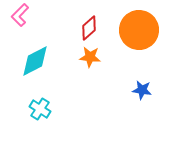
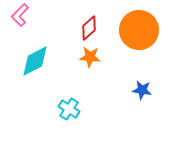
cyan cross: moved 29 px right
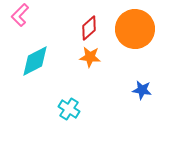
orange circle: moved 4 px left, 1 px up
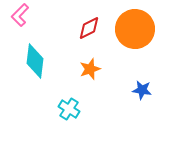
red diamond: rotated 15 degrees clockwise
orange star: moved 12 px down; rotated 25 degrees counterclockwise
cyan diamond: rotated 56 degrees counterclockwise
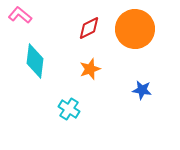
pink L-shape: rotated 85 degrees clockwise
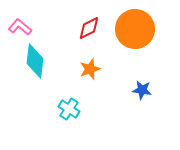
pink L-shape: moved 12 px down
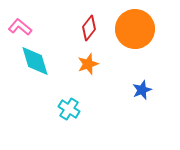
red diamond: rotated 25 degrees counterclockwise
cyan diamond: rotated 24 degrees counterclockwise
orange star: moved 2 px left, 5 px up
blue star: rotated 30 degrees counterclockwise
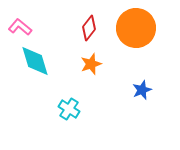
orange circle: moved 1 px right, 1 px up
orange star: moved 3 px right
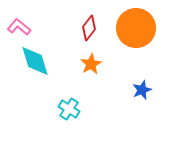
pink L-shape: moved 1 px left
orange star: rotated 10 degrees counterclockwise
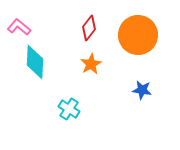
orange circle: moved 2 px right, 7 px down
cyan diamond: moved 1 px down; rotated 20 degrees clockwise
blue star: rotated 30 degrees clockwise
